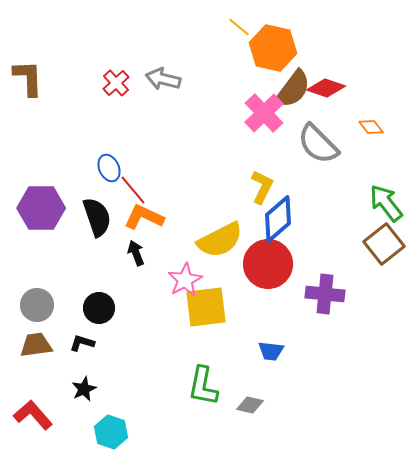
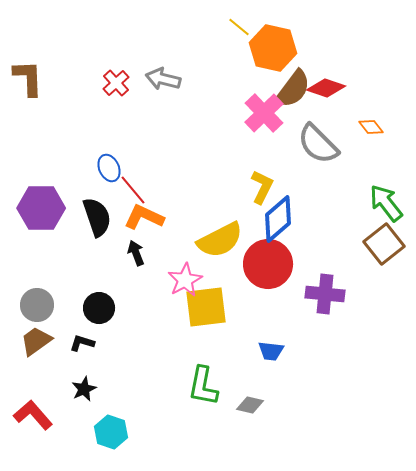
brown trapezoid: moved 4 px up; rotated 28 degrees counterclockwise
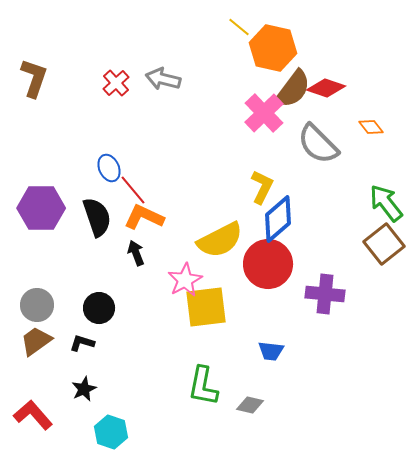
brown L-shape: moved 6 px right; rotated 21 degrees clockwise
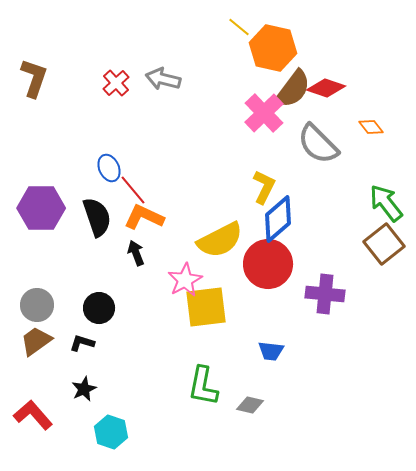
yellow L-shape: moved 2 px right
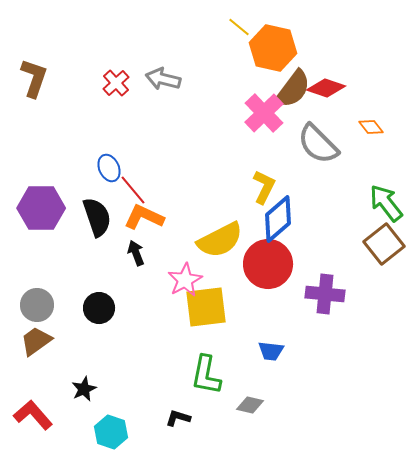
black L-shape: moved 96 px right, 75 px down
green L-shape: moved 3 px right, 11 px up
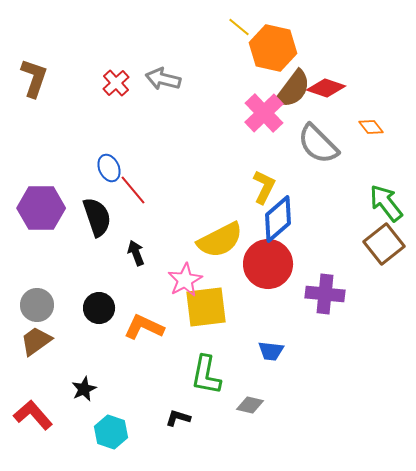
orange L-shape: moved 110 px down
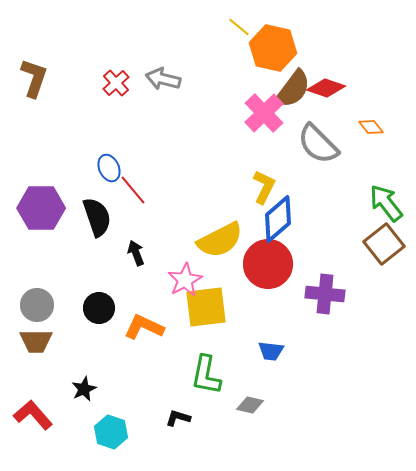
brown trapezoid: rotated 144 degrees counterclockwise
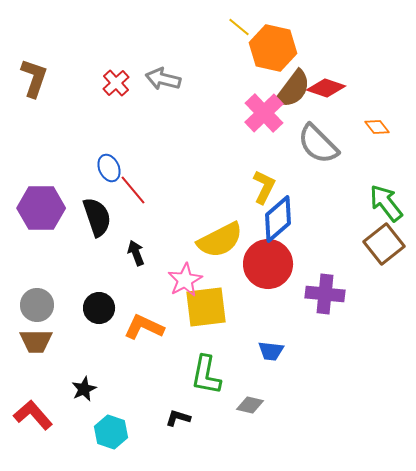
orange diamond: moved 6 px right
